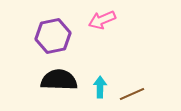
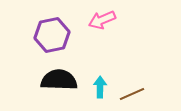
purple hexagon: moved 1 px left, 1 px up
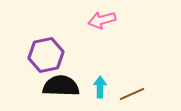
pink arrow: rotated 8 degrees clockwise
purple hexagon: moved 6 px left, 20 px down
black semicircle: moved 2 px right, 6 px down
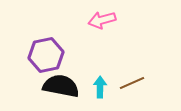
black semicircle: rotated 9 degrees clockwise
brown line: moved 11 px up
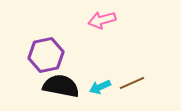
cyan arrow: rotated 115 degrees counterclockwise
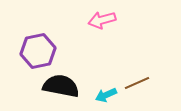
purple hexagon: moved 8 px left, 4 px up
brown line: moved 5 px right
cyan arrow: moved 6 px right, 8 px down
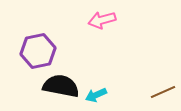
brown line: moved 26 px right, 9 px down
cyan arrow: moved 10 px left
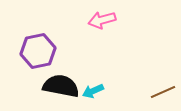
cyan arrow: moved 3 px left, 4 px up
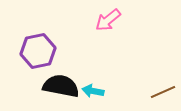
pink arrow: moved 6 px right; rotated 24 degrees counterclockwise
cyan arrow: rotated 35 degrees clockwise
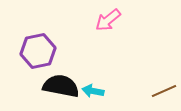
brown line: moved 1 px right, 1 px up
